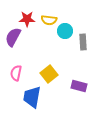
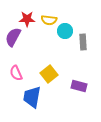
pink semicircle: rotated 35 degrees counterclockwise
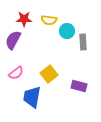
red star: moved 3 px left
cyan circle: moved 2 px right
purple semicircle: moved 3 px down
pink semicircle: rotated 105 degrees counterclockwise
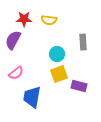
cyan circle: moved 10 px left, 23 px down
yellow square: moved 10 px right; rotated 18 degrees clockwise
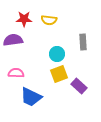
purple semicircle: rotated 54 degrees clockwise
pink semicircle: rotated 140 degrees counterclockwise
purple rectangle: rotated 28 degrees clockwise
blue trapezoid: moved 1 px left; rotated 75 degrees counterclockwise
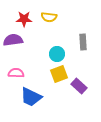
yellow semicircle: moved 3 px up
